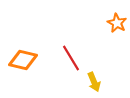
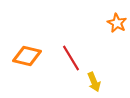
orange diamond: moved 4 px right, 4 px up
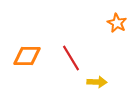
orange diamond: rotated 12 degrees counterclockwise
yellow arrow: moved 3 px right; rotated 66 degrees counterclockwise
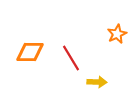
orange star: moved 11 px down; rotated 18 degrees clockwise
orange diamond: moved 3 px right, 4 px up
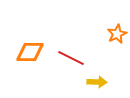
red line: rotated 32 degrees counterclockwise
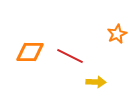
red line: moved 1 px left, 2 px up
yellow arrow: moved 1 px left
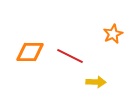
orange star: moved 4 px left
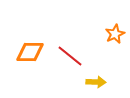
orange star: moved 2 px right
red line: rotated 12 degrees clockwise
